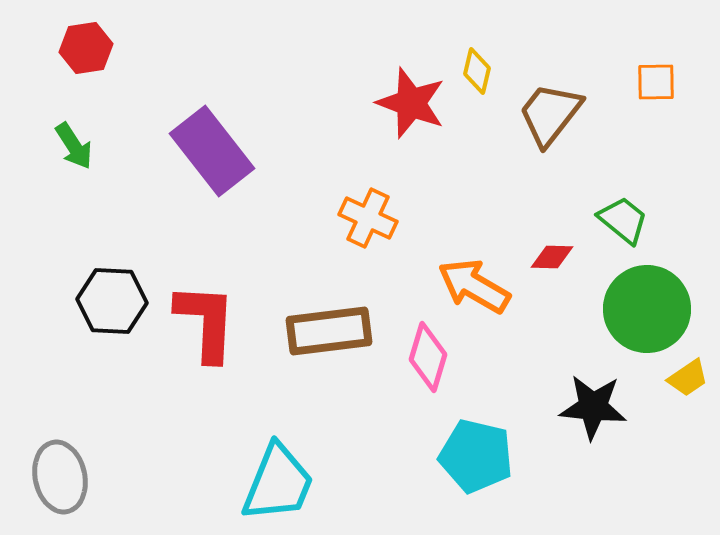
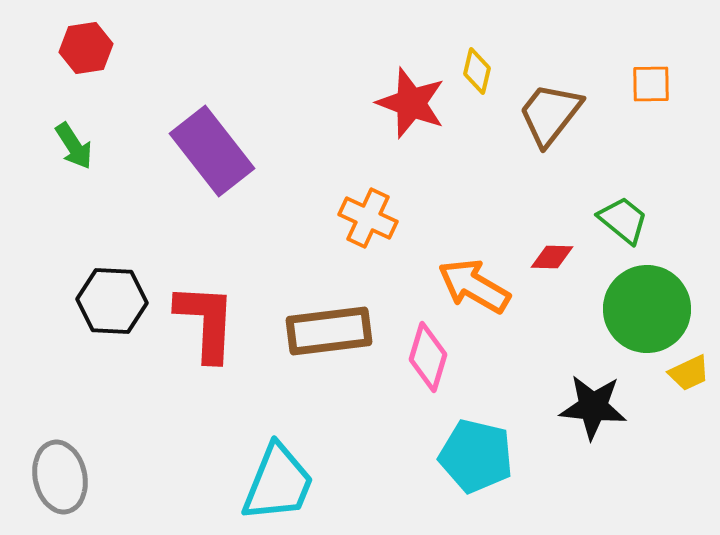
orange square: moved 5 px left, 2 px down
yellow trapezoid: moved 1 px right, 5 px up; rotated 9 degrees clockwise
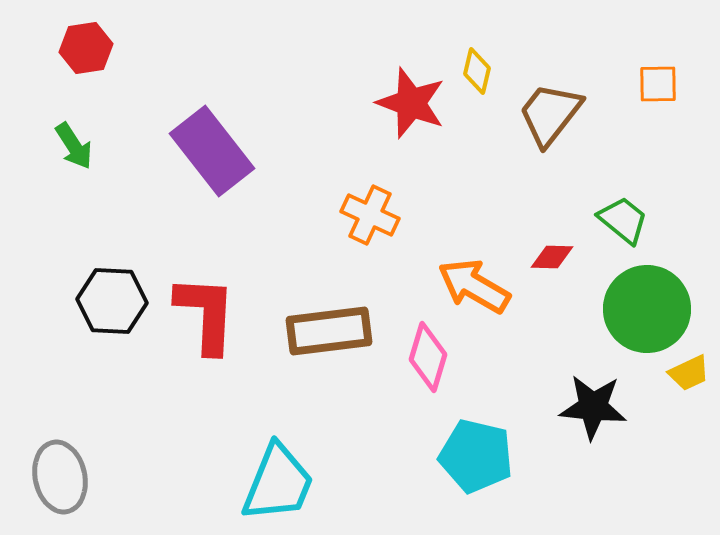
orange square: moved 7 px right
orange cross: moved 2 px right, 3 px up
red L-shape: moved 8 px up
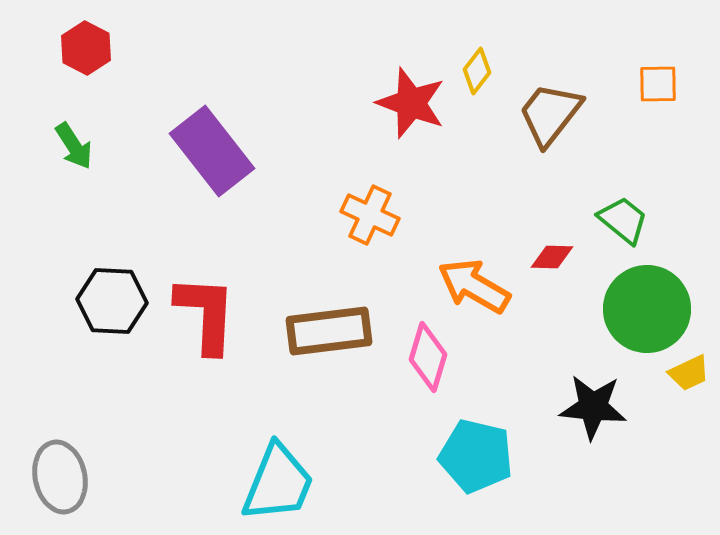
red hexagon: rotated 24 degrees counterclockwise
yellow diamond: rotated 24 degrees clockwise
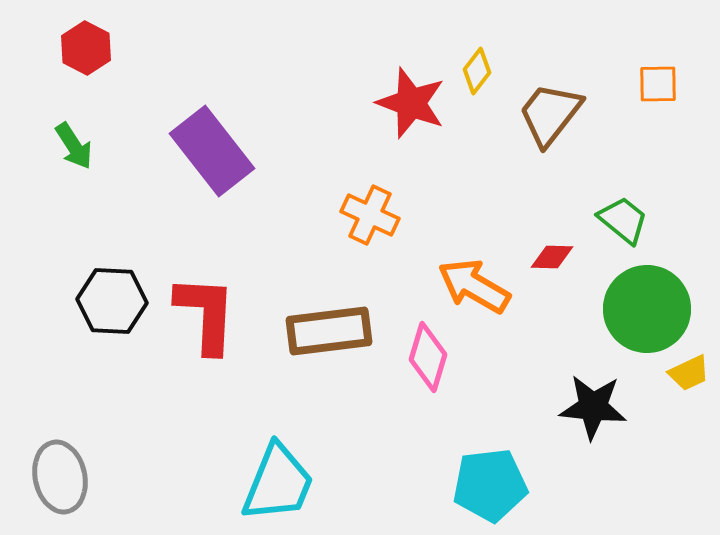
cyan pentagon: moved 14 px right, 29 px down; rotated 20 degrees counterclockwise
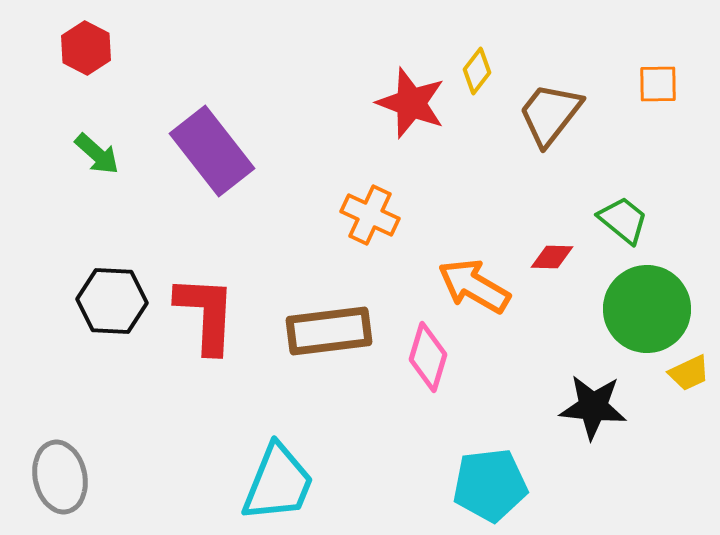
green arrow: moved 23 px right, 8 px down; rotated 15 degrees counterclockwise
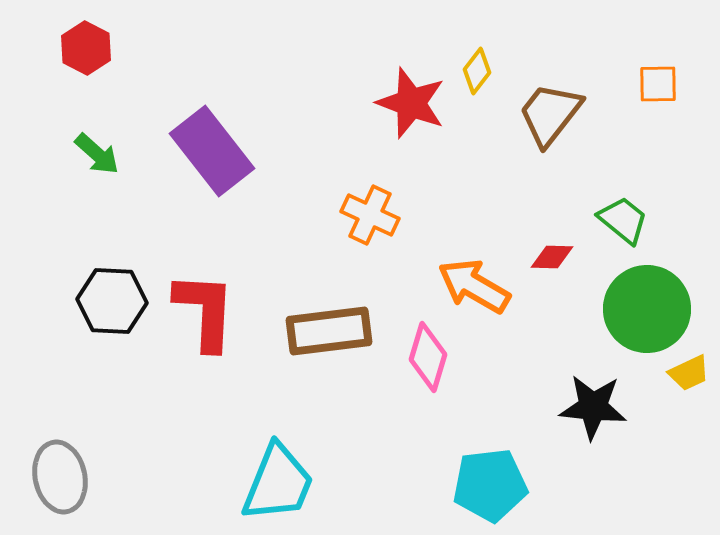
red L-shape: moved 1 px left, 3 px up
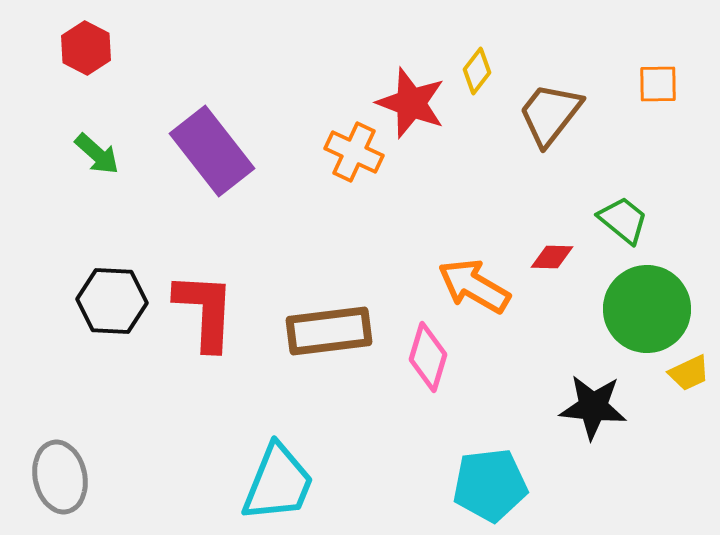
orange cross: moved 16 px left, 63 px up
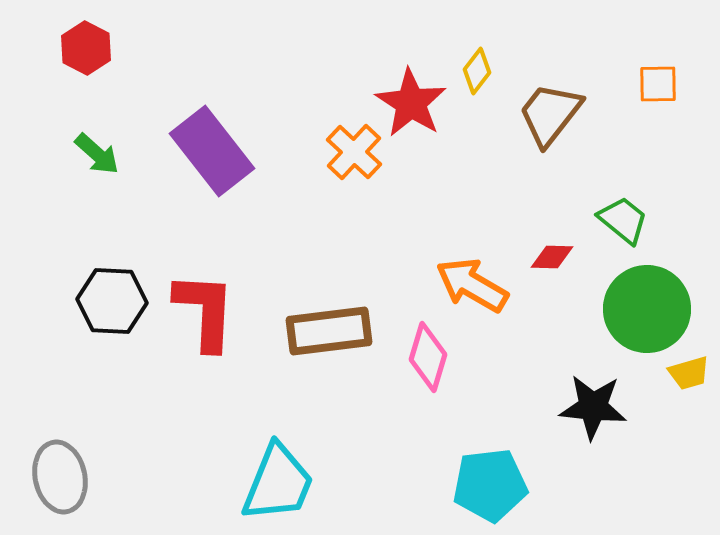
red star: rotated 12 degrees clockwise
orange cross: rotated 18 degrees clockwise
orange arrow: moved 2 px left, 1 px up
yellow trapezoid: rotated 9 degrees clockwise
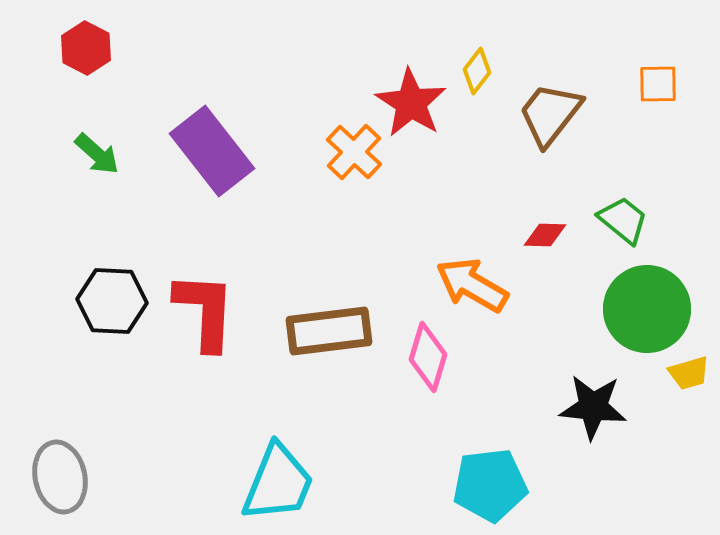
red diamond: moved 7 px left, 22 px up
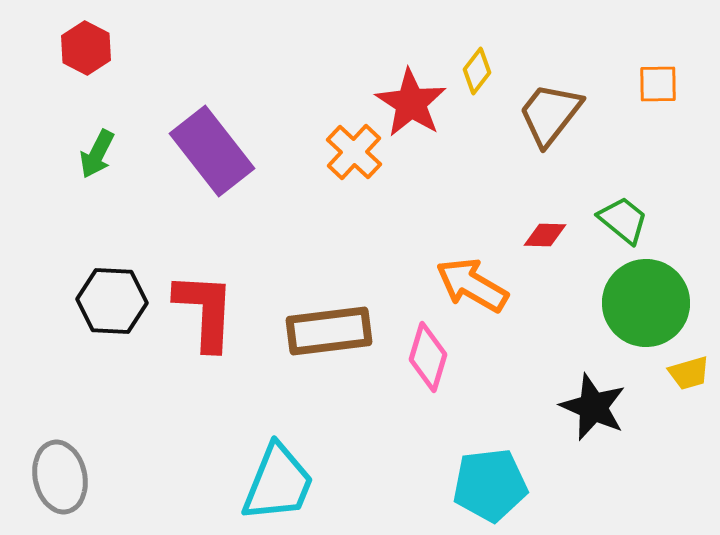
green arrow: rotated 75 degrees clockwise
green circle: moved 1 px left, 6 px up
black star: rotated 18 degrees clockwise
